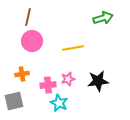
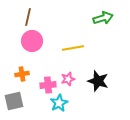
black star: rotated 25 degrees clockwise
cyan star: rotated 18 degrees clockwise
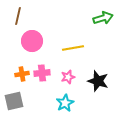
brown line: moved 10 px left, 1 px up
pink star: moved 2 px up
pink cross: moved 6 px left, 12 px up
cyan star: moved 6 px right
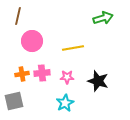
pink star: moved 1 px left; rotated 16 degrees clockwise
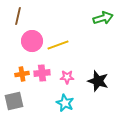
yellow line: moved 15 px left, 3 px up; rotated 10 degrees counterclockwise
cyan star: rotated 18 degrees counterclockwise
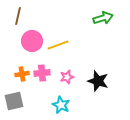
pink star: rotated 16 degrees counterclockwise
cyan star: moved 4 px left, 2 px down
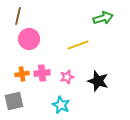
pink circle: moved 3 px left, 2 px up
yellow line: moved 20 px right
